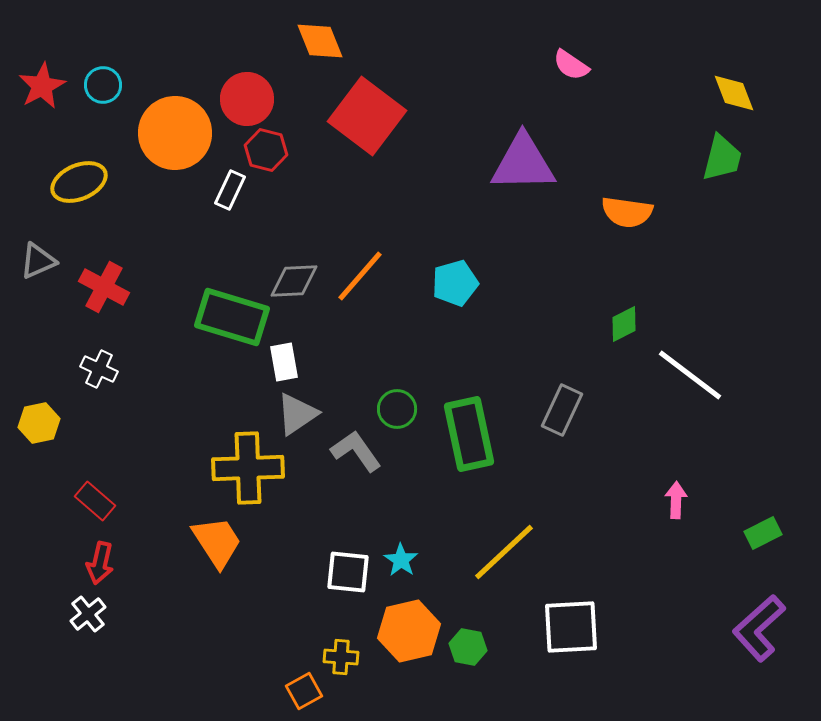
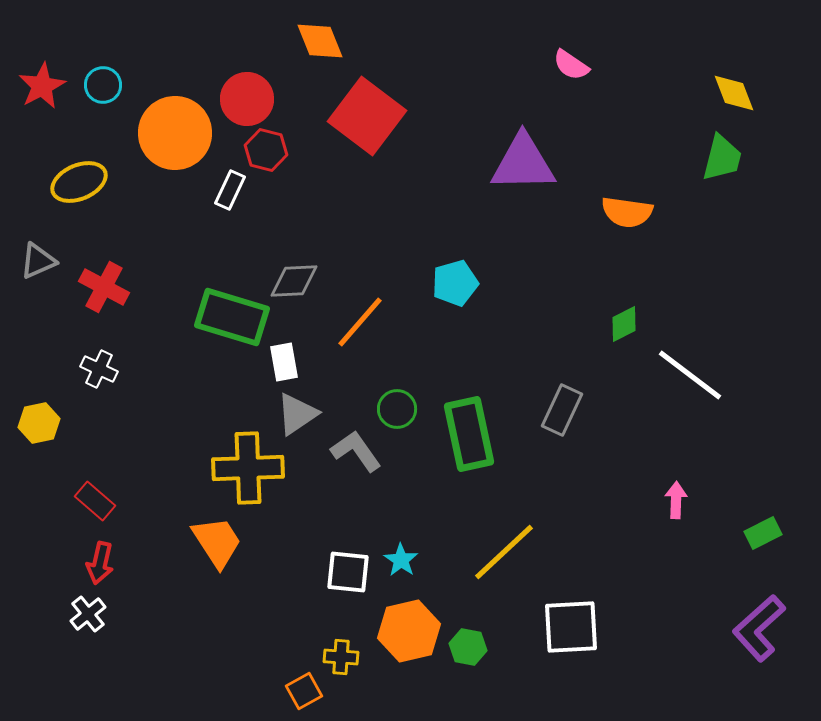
orange line at (360, 276): moved 46 px down
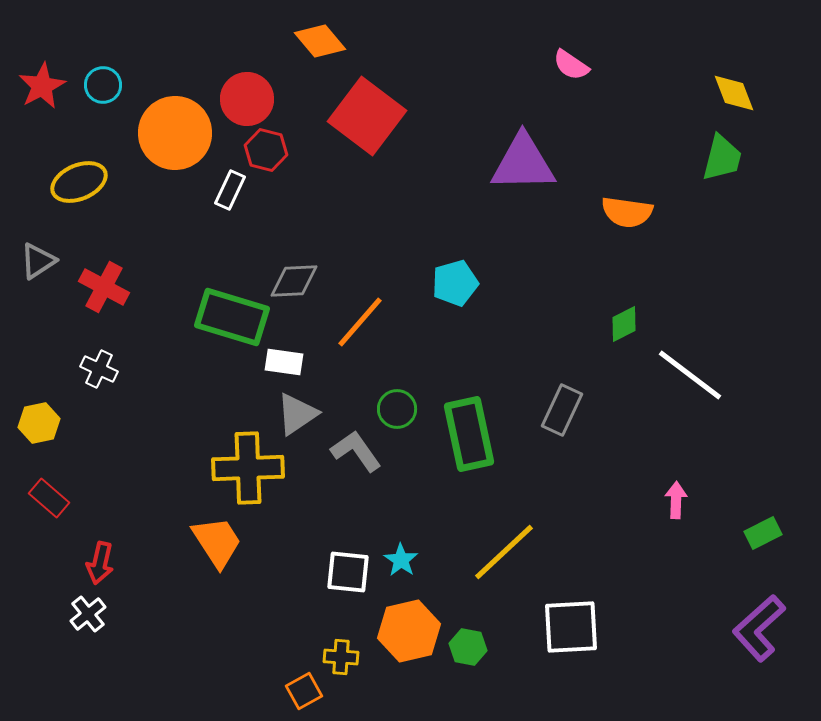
orange diamond at (320, 41): rotated 18 degrees counterclockwise
gray triangle at (38, 261): rotated 9 degrees counterclockwise
white rectangle at (284, 362): rotated 72 degrees counterclockwise
red rectangle at (95, 501): moved 46 px left, 3 px up
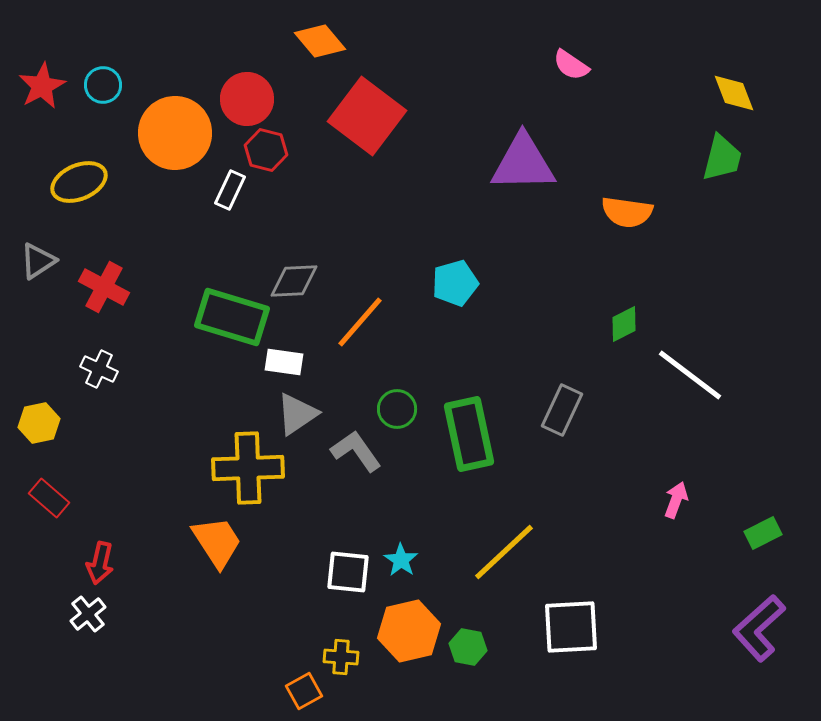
pink arrow at (676, 500): rotated 18 degrees clockwise
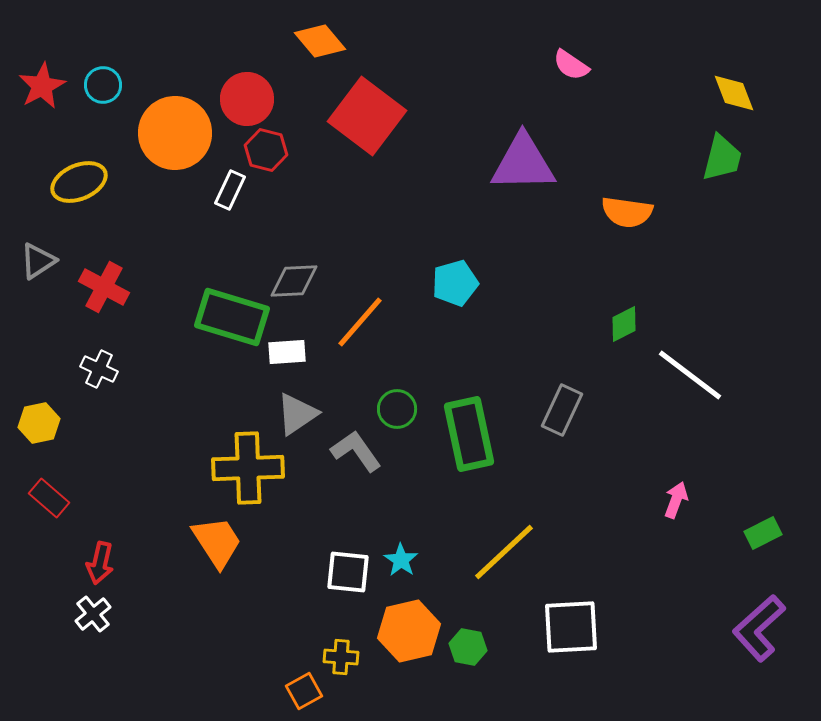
white rectangle at (284, 362): moved 3 px right, 10 px up; rotated 12 degrees counterclockwise
white cross at (88, 614): moved 5 px right
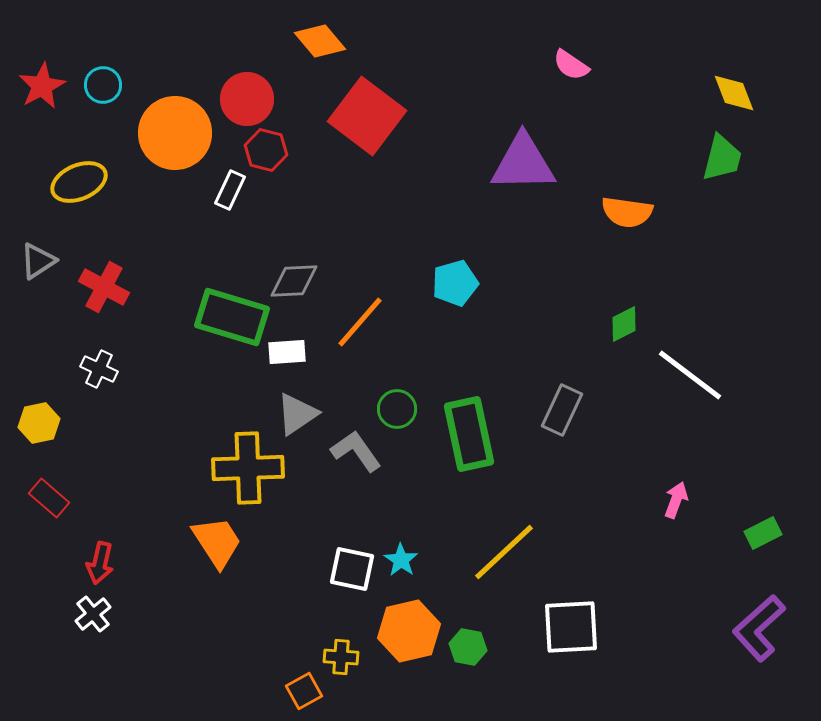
white square at (348, 572): moved 4 px right, 3 px up; rotated 6 degrees clockwise
